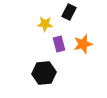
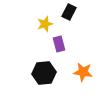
yellow star: rotated 21 degrees counterclockwise
orange star: moved 28 px down; rotated 24 degrees clockwise
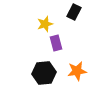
black rectangle: moved 5 px right
purple rectangle: moved 3 px left, 1 px up
orange star: moved 6 px left, 1 px up; rotated 18 degrees counterclockwise
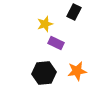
purple rectangle: rotated 49 degrees counterclockwise
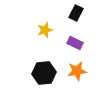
black rectangle: moved 2 px right, 1 px down
yellow star: moved 6 px down
purple rectangle: moved 19 px right
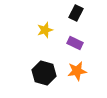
black hexagon: rotated 20 degrees clockwise
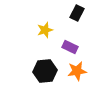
black rectangle: moved 1 px right
purple rectangle: moved 5 px left, 4 px down
black hexagon: moved 1 px right, 2 px up; rotated 20 degrees counterclockwise
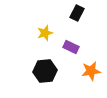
yellow star: moved 3 px down
purple rectangle: moved 1 px right
orange star: moved 14 px right
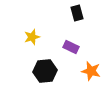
black rectangle: rotated 42 degrees counterclockwise
yellow star: moved 13 px left, 4 px down
orange star: rotated 24 degrees clockwise
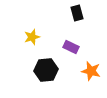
black hexagon: moved 1 px right, 1 px up
